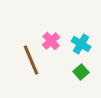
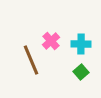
cyan cross: rotated 30 degrees counterclockwise
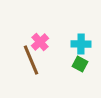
pink cross: moved 11 px left, 1 px down
green square: moved 1 px left, 8 px up; rotated 21 degrees counterclockwise
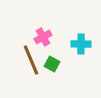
pink cross: moved 3 px right, 5 px up; rotated 12 degrees clockwise
green square: moved 28 px left
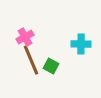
pink cross: moved 18 px left
green square: moved 1 px left, 2 px down
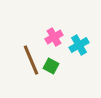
pink cross: moved 29 px right
cyan cross: moved 2 px left, 1 px down; rotated 30 degrees counterclockwise
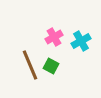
cyan cross: moved 2 px right, 4 px up
brown line: moved 1 px left, 5 px down
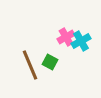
pink cross: moved 12 px right
green square: moved 1 px left, 4 px up
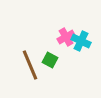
cyan cross: rotated 36 degrees counterclockwise
green square: moved 2 px up
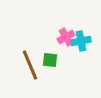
cyan cross: rotated 36 degrees counterclockwise
green square: rotated 21 degrees counterclockwise
